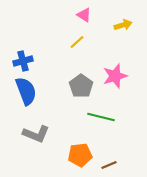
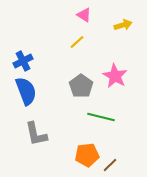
blue cross: rotated 12 degrees counterclockwise
pink star: rotated 25 degrees counterclockwise
gray L-shape: rotated 56 degrees clockwise
orange pentagon: moved 7 px right
brown line: moved 1 px right; rotated 21 degrees counterclockwise
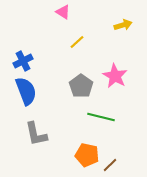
pink triangle: moved 21 px left, 3 px up
orange pentagon: rotated 20 degrees clockwise
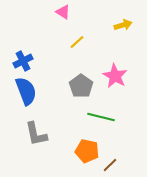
orange pentagon: moved 4 px up
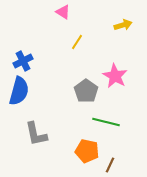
yellow line: rotated 14 degrees counterclockwise
gray pentagon: moved 5 px right, 5 px down
blue semicircle: moved 7 px left; rotated 36 degrees clockwise
green line: moved 5 px right, 5 px down
brown line: rotated 21 degrees counterclockwise
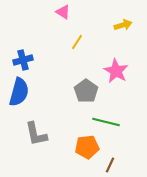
blue cross: moved 1 px up; rotated 12 degrees clockwise
pink star: moved 1 px right, 5 px up
blue semicircle: moved 1 px down
orange pentagon: moved 4 px up; rotated 20 degrees counterclockwise
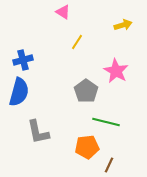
gray L-shape: moved 2 px right, 2 px up
brown line: moved 1 px left
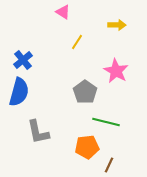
yellow arrow: moved 6 px left; rotated 18 degrees clockwise
blue cross: rotated 24 degrees counterclockwise
gray pentagon: moved 1 px left, 1 px down
